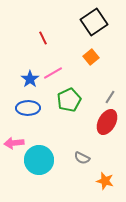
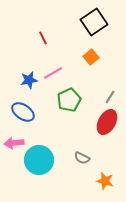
blue star: moved 1 px left, 1 px down; rotated 24 degrees clockwise
blue ellipse: moved 5 px left, 4 px down; rotated 35 degrees clockwise
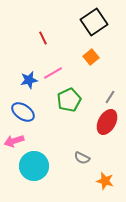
pink arrow: moved 2 px up; rotated 12 degrees counterclockwise
cyan circle: moved 5 px left, 6 px down
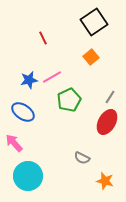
pink line: moved 1 px left, 4 px down
pink arrow: moved 2 px down; rotated 66 degrees clockwise
cyan circle: moved 6 px left, 10 px down
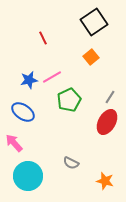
gray semicircle: moved 11 px left, 5 px down
